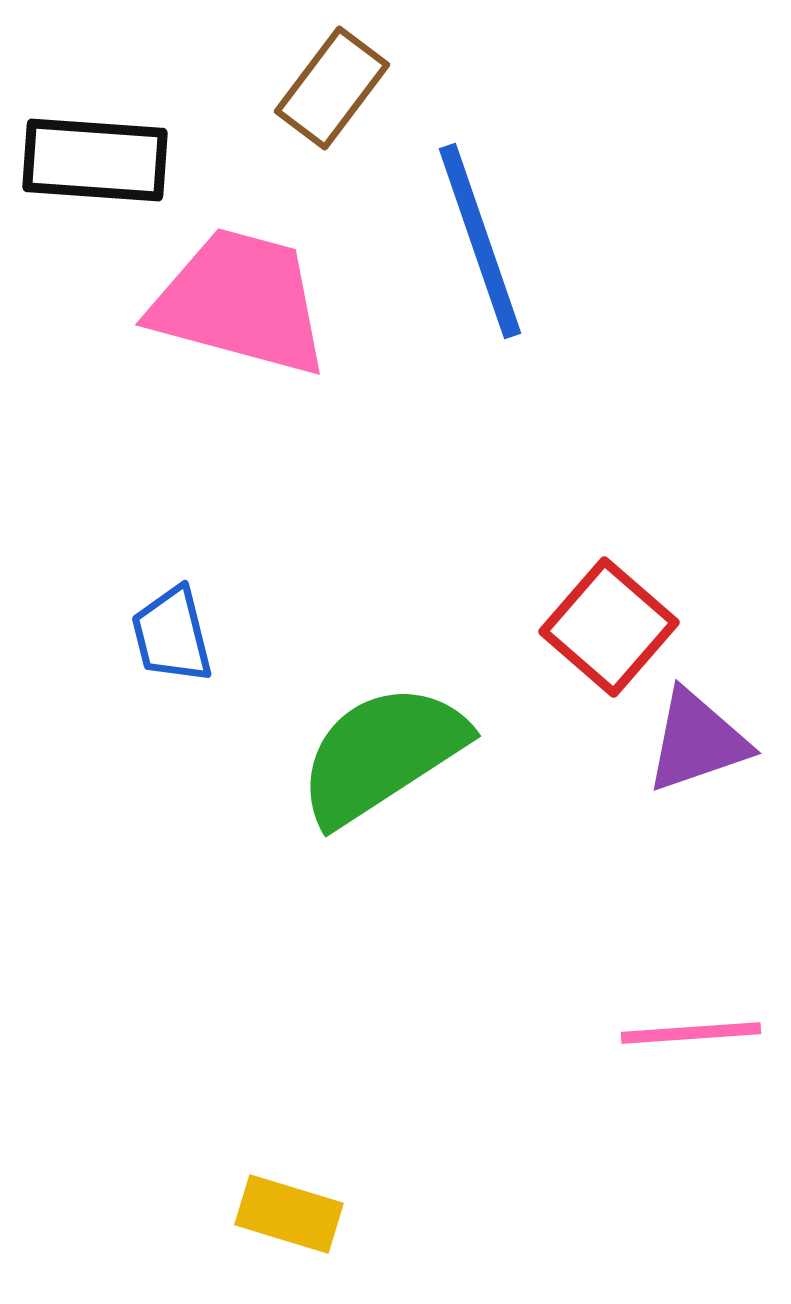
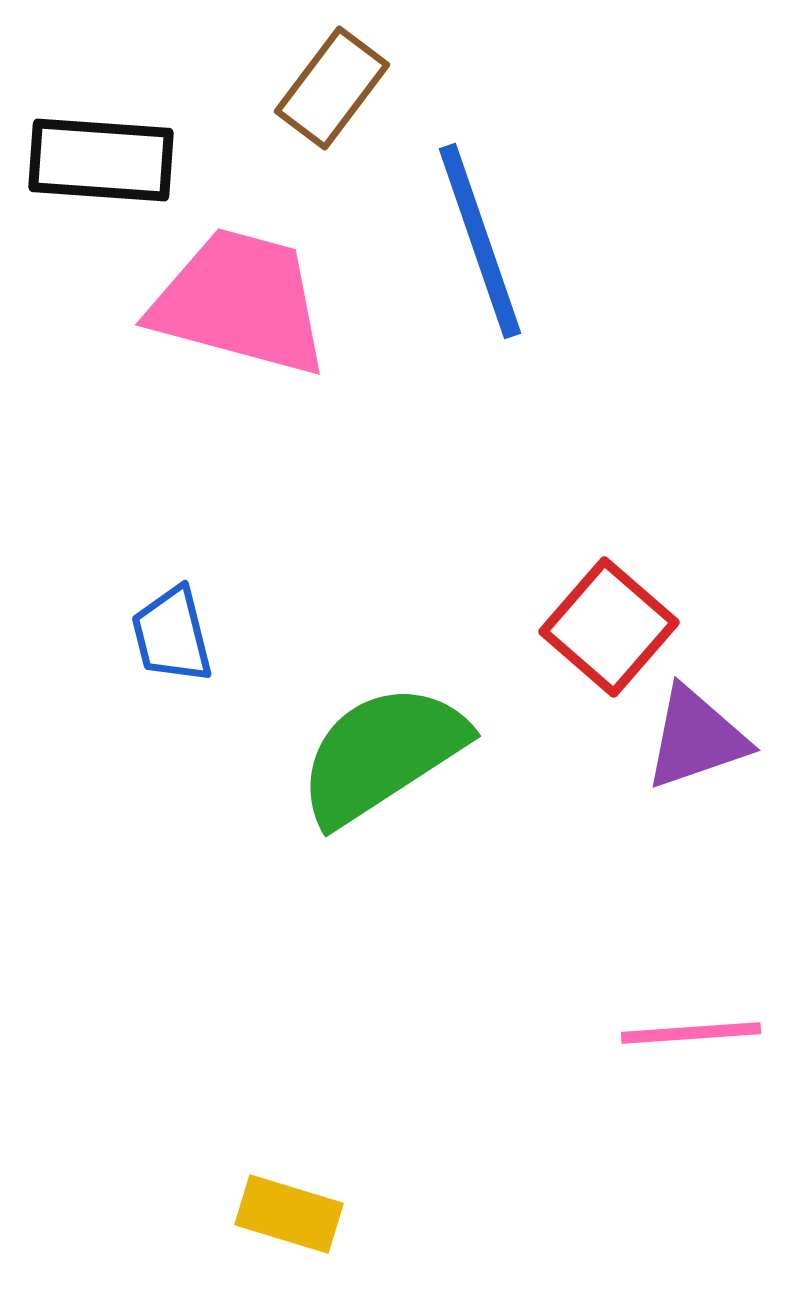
black rectangle: moved 6 px right
purple triangle: moved 1 px left, 3 px up
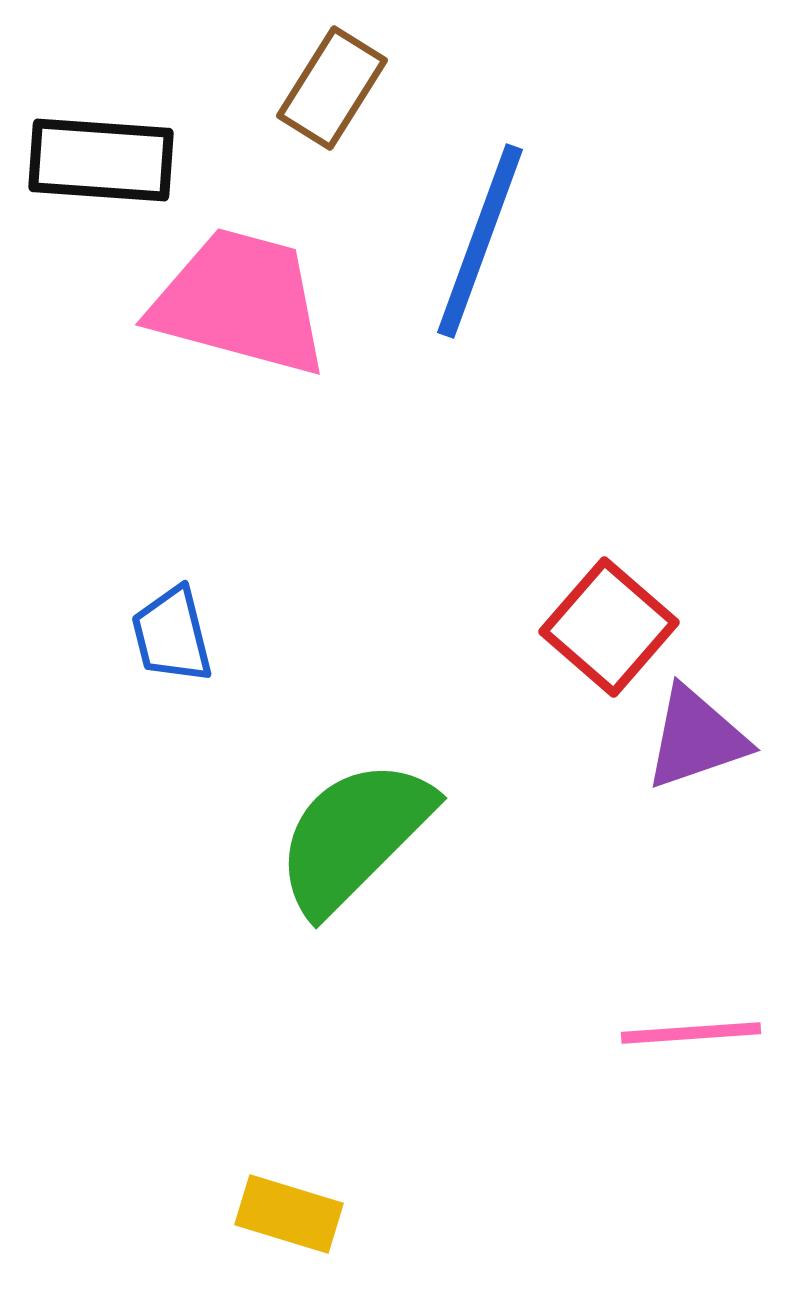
brown rectangle: rotated 5 degrees counterclockwise
blue line: rotated 39 degrees clockwise
green semicircle: moved 28 px left, 82 px down; rotated 12 degrees counterclockwise
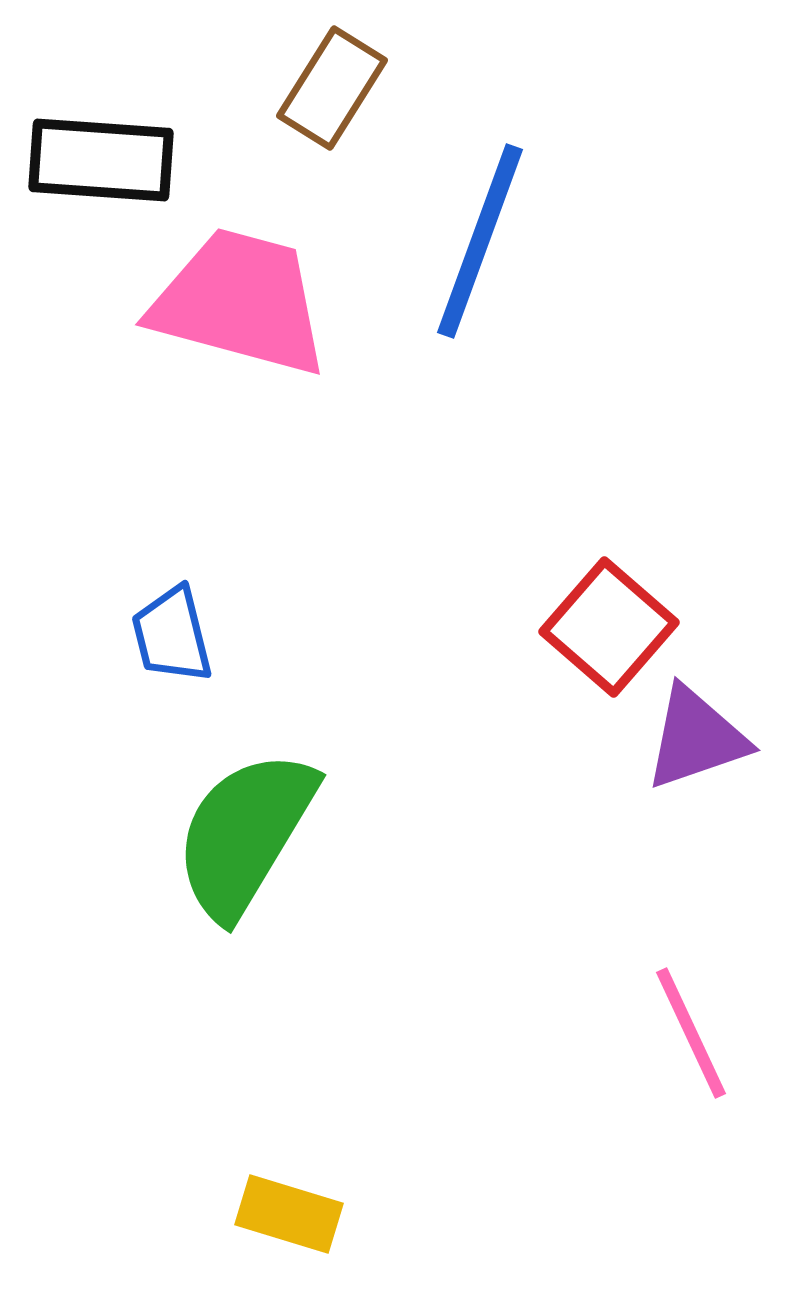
green semicircle: moved 109 px left, 2 px up; rotated 14 degrees counterclockwise
pink line: rotated 69 degrees clockwise
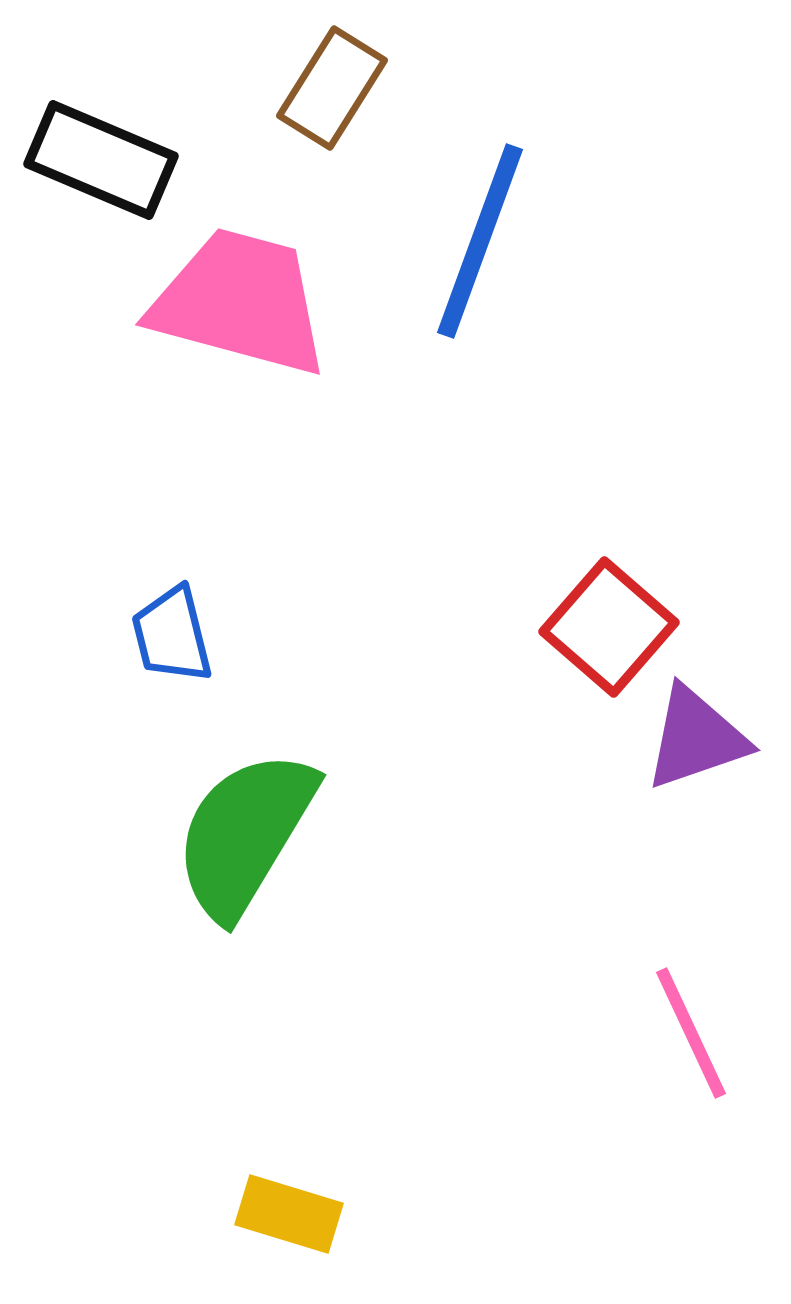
black rectangle: rotated 19 degrees clockwise
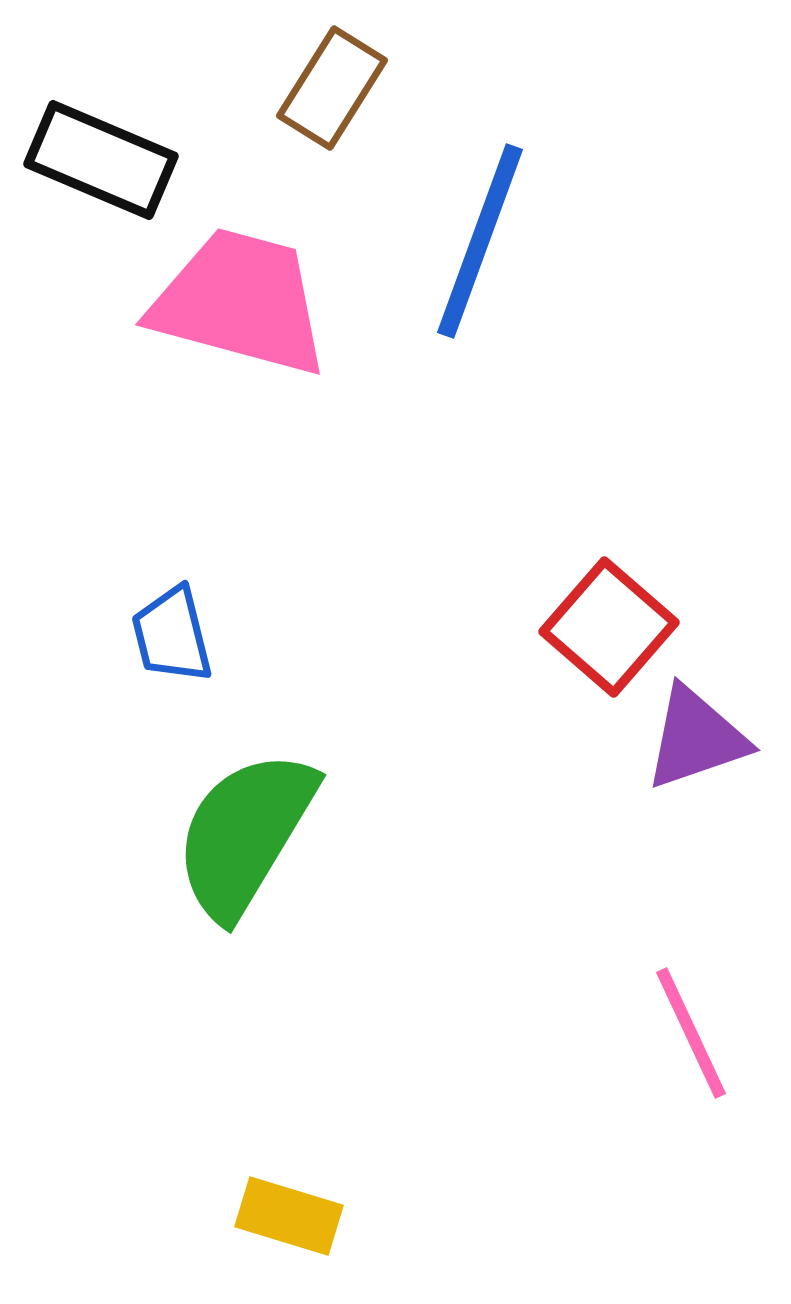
yellow rectangle: moved 2 px down
